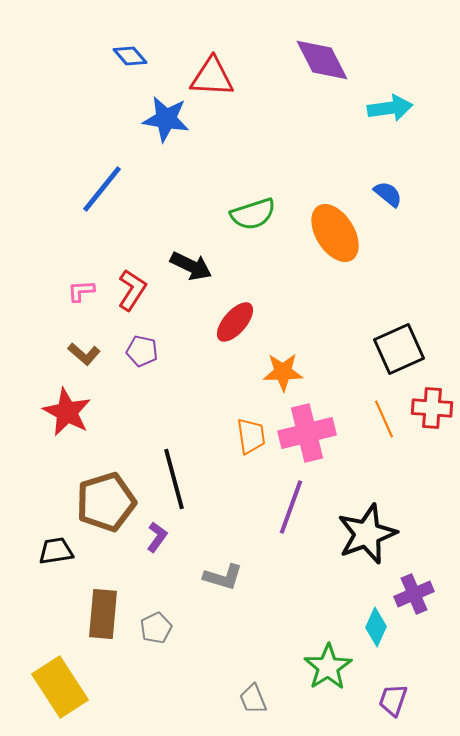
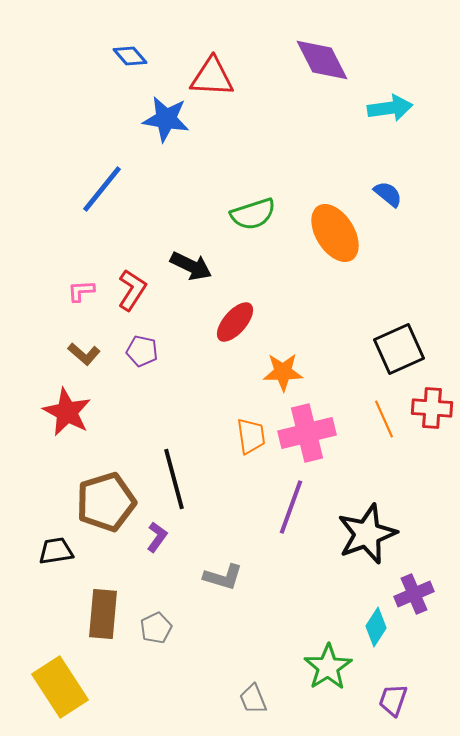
cyan diamond: rotated 9 degrees clockwise
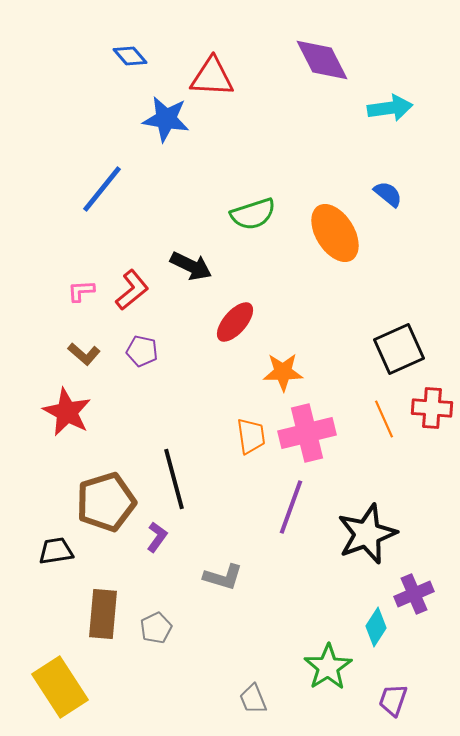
red L-shape: rotated 18 degrees clockwise
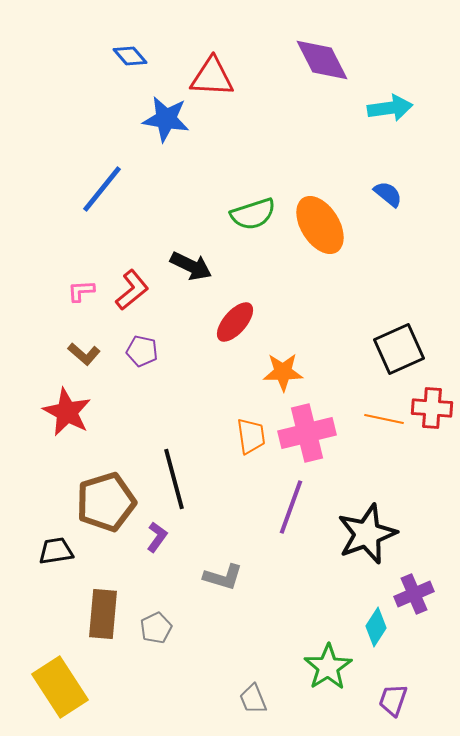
orange ellipse: moved 15 px left, 8 px up
orange line: rotated 54 degrees counterclockwise
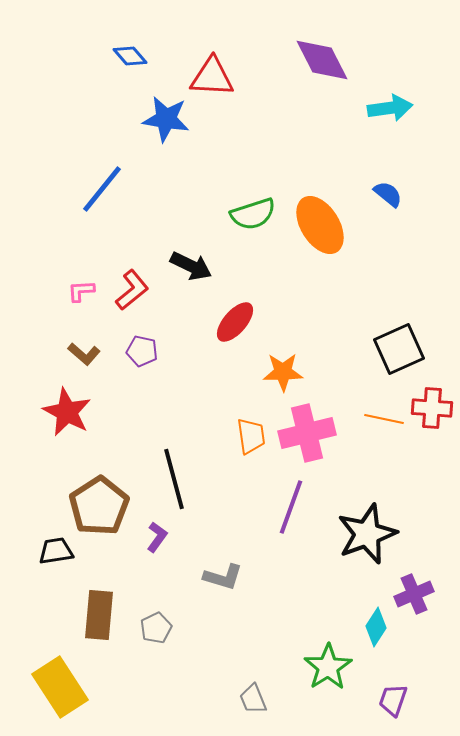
brown pentagon: moved 7 px left, 4 px down; rotated 16 degrees counterclockwise
brown rectangle: moved 4 px left, 1 px down
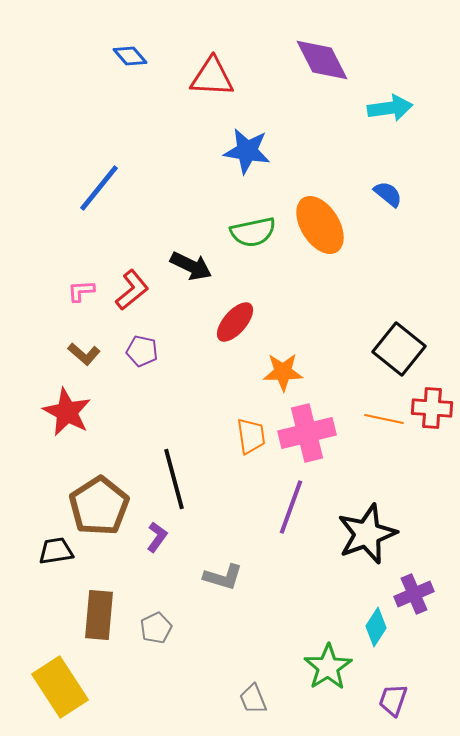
blue star: moved 81 px right, 32 px down
blue line: moved 3 px left, 1 px up
green semicircle: moved 18 px down; rotated 6 degrees clockwise
black square: rotated 27 degrees counterclockwise
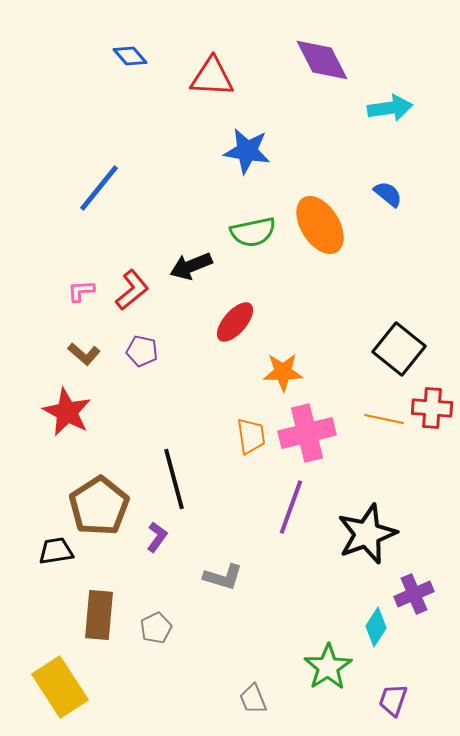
black arrow: rotated 132 degrees clockwise
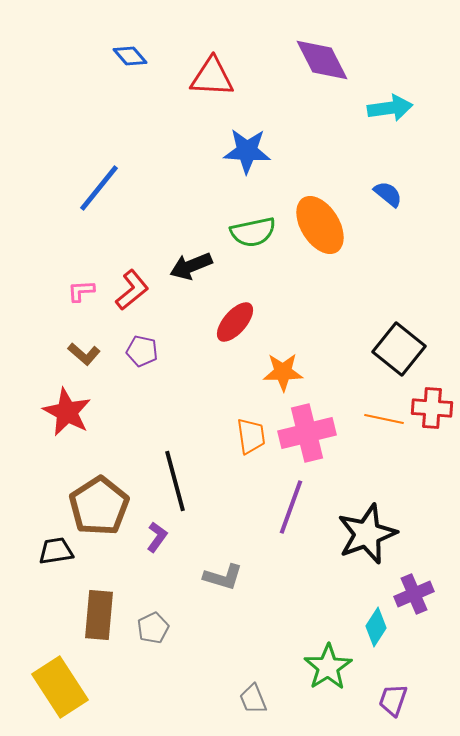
blue star: rotated 6 degrees counterclockwise
black line: moved 1 px right, 2 px down
gray pentagon: moved 3 px left
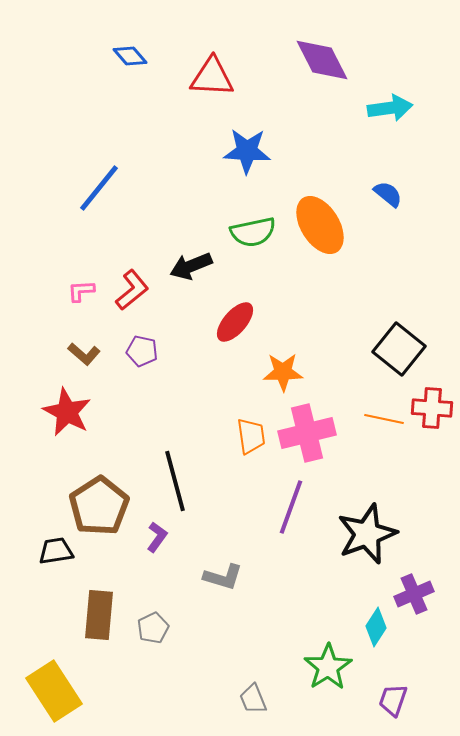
yellow rectangle: moved 6 px left, 4 px down
